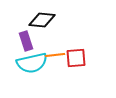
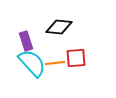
black diamond: moved 17 px right, 7 px down
orange line: moved 8 px down
cyan semicircle: rotated 120 degrees counterclockwise
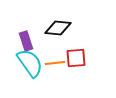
black diamond: moved 1 px left, 1 px down
cyan semicircle: moved 2 px left; rotated 8 degrees clockwise
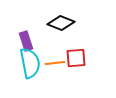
black diamond: moved 3 px right, 5 px up; rotated 16 degrees clockwise
cyan semicircle: rotated 24 degrees clockwise
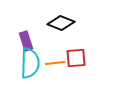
cyan semicircle: rotated 12 degrees clockwise
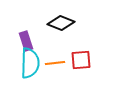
red square: moved 5 px right, 2 px down
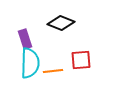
purple rectangle: moved 1 px left, 2 px up
orange line: moved 2 px left, 8 px down
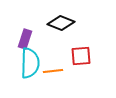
purple rectangle: rotated 36 degrees clockwise
red square: moved 4 px up
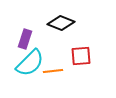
cyan semicircle: rotated 44 degrees clockwise
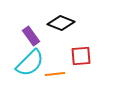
purple rectangle: moved 6 px right, 3 px up; rotated 54 degrees counterclockwise
orange line: moved 2 px right, 3 px down
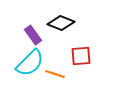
purple rectangle: moved 2 px right, 1 px up
orange line: rotated 24 degrees clockwise
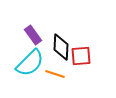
black diamond: moved 24 px down; rotated 72 degrees clockwise
